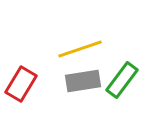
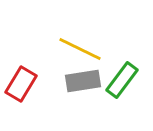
yellow line: rotated 45 degrees clockwise
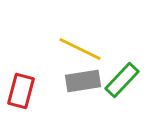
green rectangle: rotated 6 degrees clockwise
red rectangle: moved 7 px down; rotated 16 degrees counterclockwise
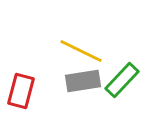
yellow line: moved 1 px right, 2 px down
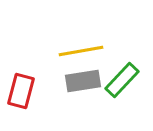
yellow line: rotated 36 degrees counterclockwise
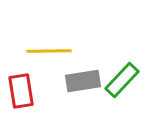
yellow line: moved 32 px left; rotated 9 degrees clockwise
red rectangle: rotated 24 degrees counterclockwise
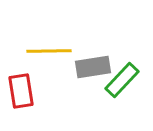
gray rectangle: moved 10 px right, 14 px up
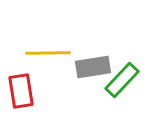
yellow line: moved 1 px left, 2 px down
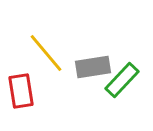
yellow line: moved 2 px left; rotated 51 degrees clockwise
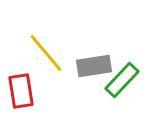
gray rectangle: moved 1 px right, 1 px up
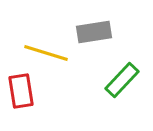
yellow line: rotated 33 degrees counterclockwise
gray rectangle: moved 34 px up
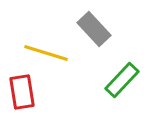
gray rectangle: moved 3 px up; rotated 56 degrees clockwise
red rectangle: moved 1 px right, 1 px down
